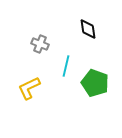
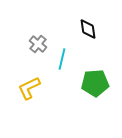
gray cross: moved 2 px left; rotated 18 degrees clockwise
cyan line: moved 4 px left, 7 px up
green pentagon: rotated 24 degrees counterclockwise
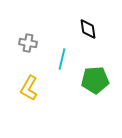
gray cross: moved 10 px left, 1 px up; rotated 30 degrees counterclockwise
green pentagon: moved 3 px up
yellow L-shape: rotated 35 degrees counterclockwise
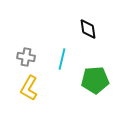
gray cross: moved 2 px left, 14 px down
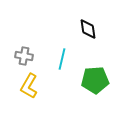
gray cross: moved 2 px left, 1 px up
yellow L-shape: moved 2 px up
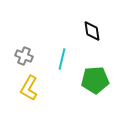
black diamond: moved 4 px right, 2 px down
gray cross: rotated 12 degrees clockwise
yellow L-shape: moved 2 px down
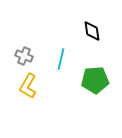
cyan line: moved 1 px left
yellow L-shape: moved 1 px left, 2 px up
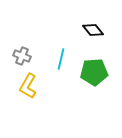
black diamond: moved 1 px right, 1 px up; rotated 30 degrees counterclockwise
gray cross: moved 2 px left
green pentagon: moved 1 px left, 8 px up
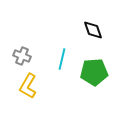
black diamond: rotated 20 degrees clockwise
cyan line: moved 1 px right
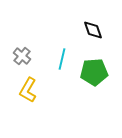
gray cross: rotated 18 degrees clockwise
yellow L-shape: moved 4 px down
